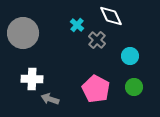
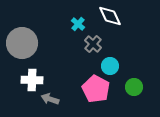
white diamond: moved 1 px left
cyan cross: moved 1 px right, 1 px up
gray circle: moved 1 px left, 10 px down
gray cross: moved 4 px left, 4 px down
cyan circle: moved 20 px left, 10 px down
white cross: moved 1 px down
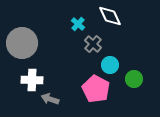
cyan circle: moved 1 px up
green circle: moved 8 px up
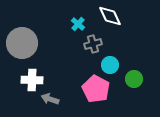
gray cross: rotated 30 degrees clockwise
